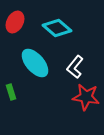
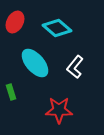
red star: moved 27 px left, 13 px down; rotated 8 degrees counterclockwise
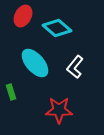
red ellipse: moved 8 px right, 6 px up
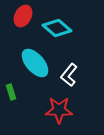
white L-shape: moved 6 px left, 8 px down
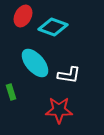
cyan diamond: moved 4 px left, 1 px up; rotated 20 degrees counterclockwise
white L-shape: rotated 120 degrees counterclockwise
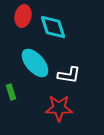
red ellipse: rotated 15 degrees counterclockwise
cyan diamond: rotated 52 degrees clockwise
red star: moved 2 px up
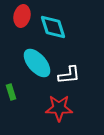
red ellipse: moved 1 px left
cyan ellipse: moved 2 px right
white L-shape: rotated 15 degrees counterclockwise
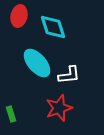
red ellipse: moved 3 px left
green rectangle: moved 22 px down
red star: rotated 20 degrees counterclockwise
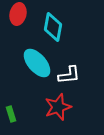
red ellipse: moved 1 px left, 2 px up
cyan diamond: rotated 28 degrees clockwise
red star: moved 1 px left, 1 px up
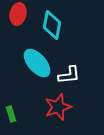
cyan diamond: moved 1 px left, 2 px up
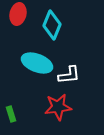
cyan diamond: rotated 12 degrees clockwise
cyan ellipse: rotated 28 degrees counterclockwise
red star: rotated 12 degrees clockwise
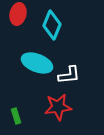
green rectangle: moved 5 px right, 2 px down
